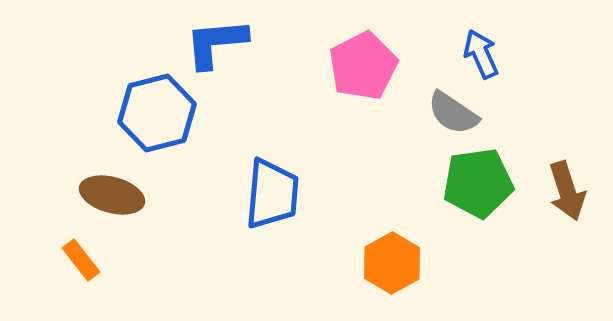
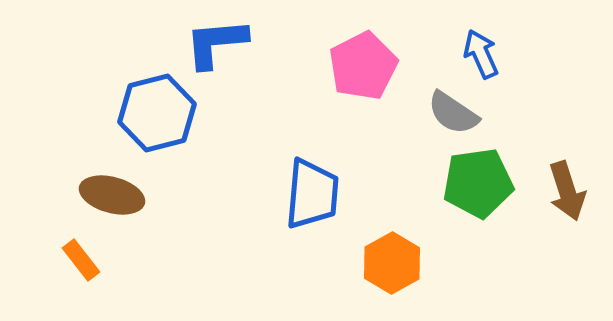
blue trapezoid: moved 40 px right
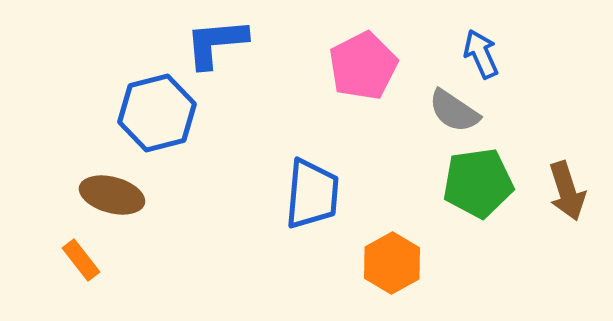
gray semicircle: moved 1 px right, 2 px up
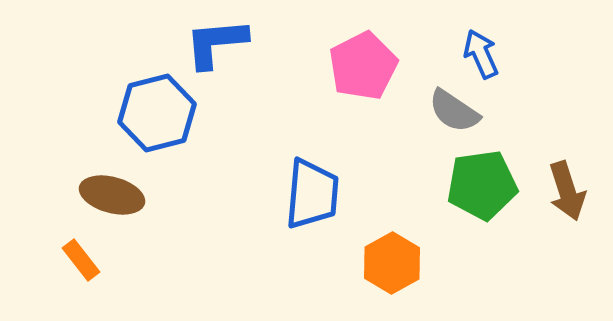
green pentagon: moved 4 px right, 2 px down
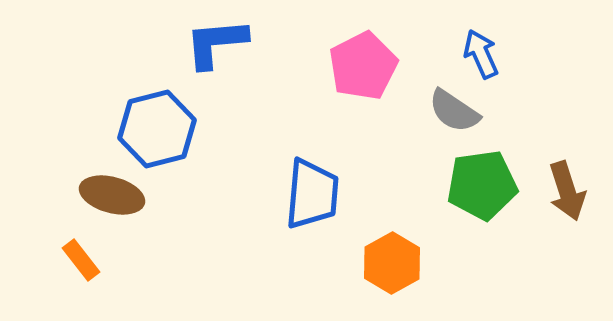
blue hexagon: moved 16 px down
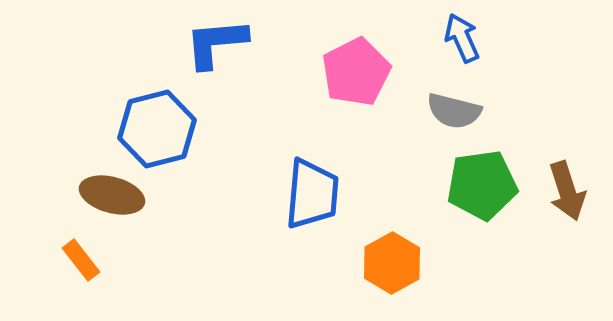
blue arrow: moved 19 px left, 16 px up
pink pentagon: moved 7 px left, 6 px down
gray semicircle: rotated 20 degrees counterclockwise
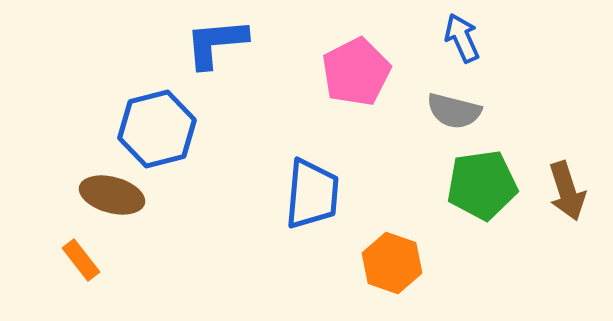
orange hexagon: rotated 12 degrees counterclockwise
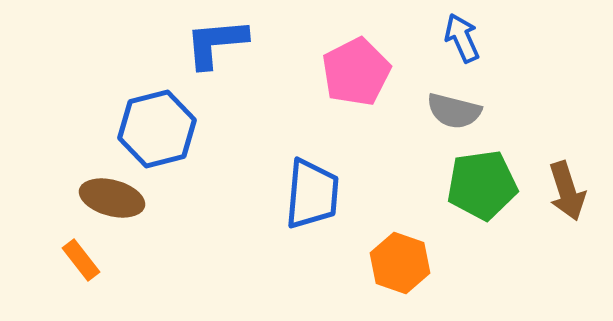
brown ellipse: moved 3 px down
orange hexagon: moved 8 px right
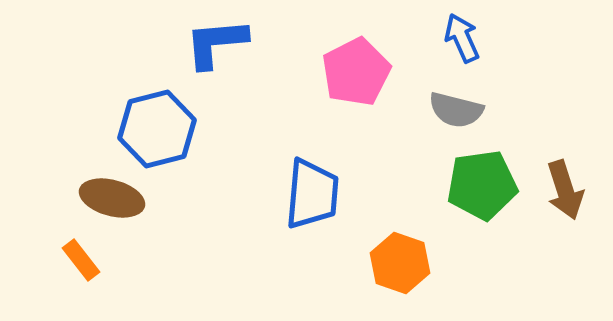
gray semicircle: moved 2 px right, 1 px up
brown arrow: moved 2 px left, 1 px up
